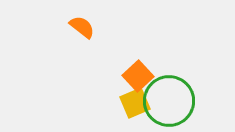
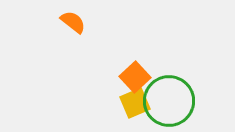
orange semicircle: moved 9 px left, 5 px up
orange square: moved 3 px left, 1 px down
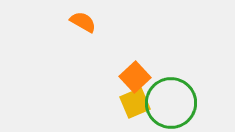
orange semicircle: moved 10 px right; rotated 8 degrees counterclockwise
green circle: moved 2 px right, 2 px down
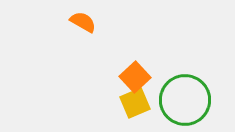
green circle: moved 14 px right, 3 px up
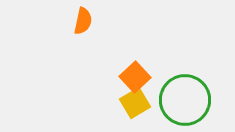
orange semicircle: moved 1 px up; rotated 72 degrees clockwise
yellow square: rotated 8 degrees counterclockwise
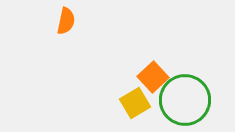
orange semicircle: moved 17 px left
orange square: moved 18 px right
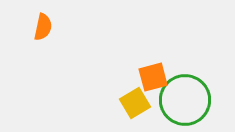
orange semicircle: moved 23 px left, 6 px down
orange square: rotated 28 degrees clockwise
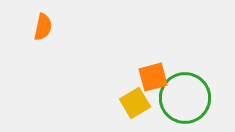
green circle: moved 2 px up
